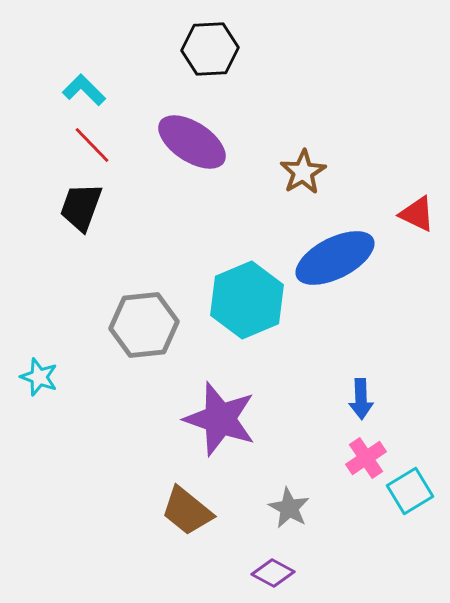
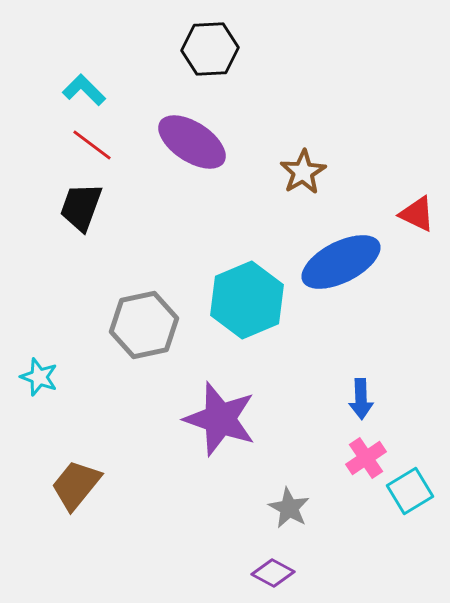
red line: rotated 9 degrees counterclockwise
blue ellipse: moved 6 px right, 4 px down
gray hexagon: rotated 6 degrees counterclockwise
brown trapezoid: moved 111 px left, 26 px up; rotated 90 degrees clockwise
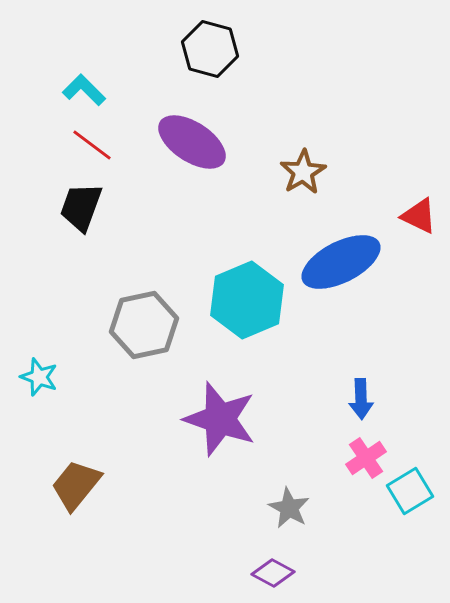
black hexagon: rotated 18 degrees clockwise
red triangle: moved 2 px right, 2 px down
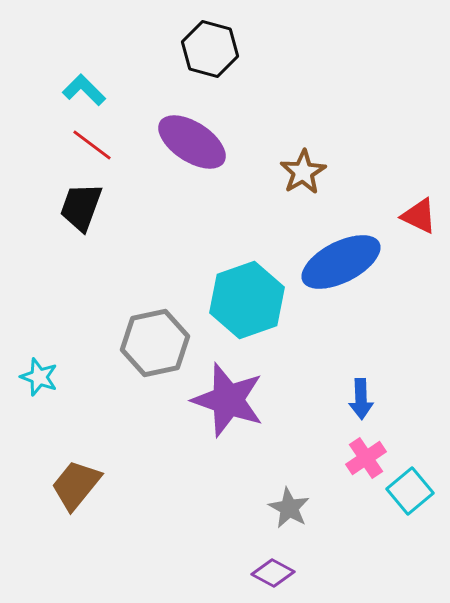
cyan hexagon: rotated 4 degrees clockwise
gray hexagon: moved 11 px right, 18 px down
purple star: moved 8 px right, 19 px up
cyan square: rotated 9 degrees counterclockwise
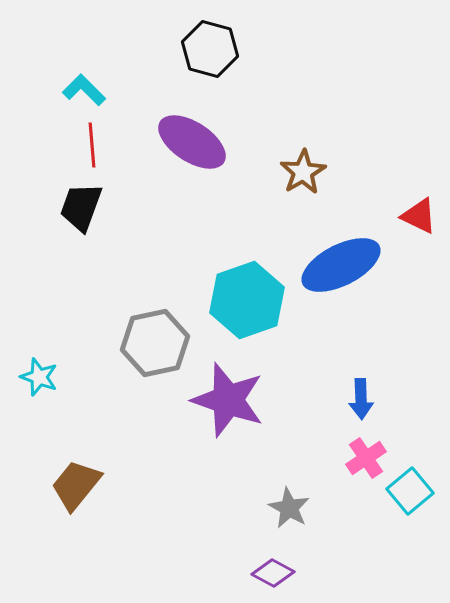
red line: rotated 48 degrees clockwise
blue ellipse: moved 3 px down
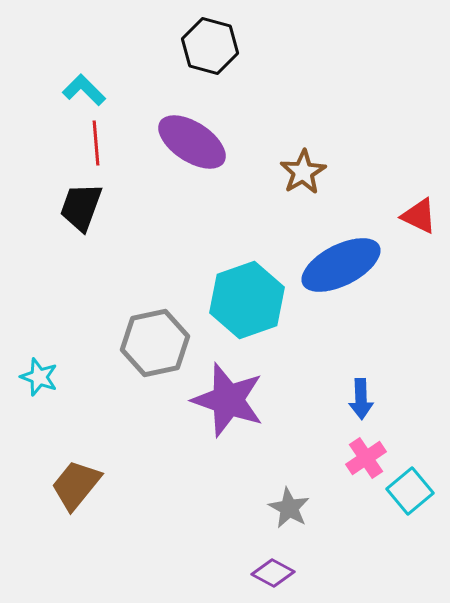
black hexagon: moved 3 px up
red line: moved 4 px right, 2 px up
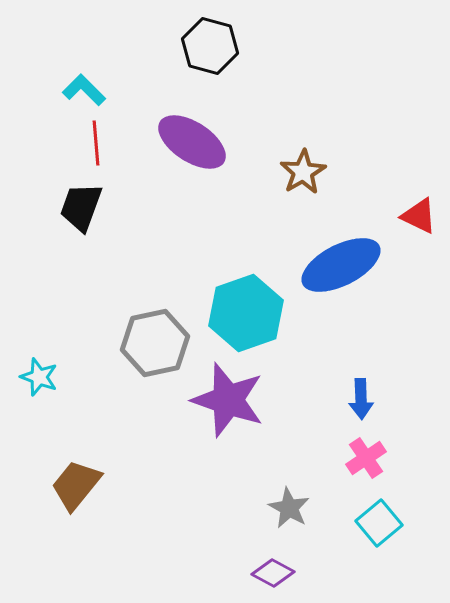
cyan hexagon: moved 1 px left, 13 px down
cyan square: moved 31 px left, 32 px down
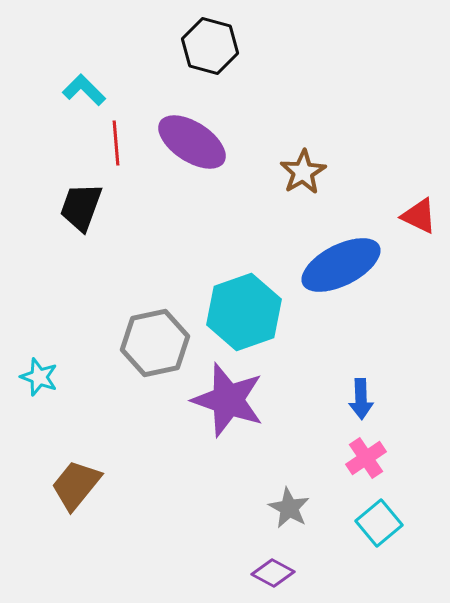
red line: moved 20 px right
cyan hexagon: moved 2 px left, 1 px up
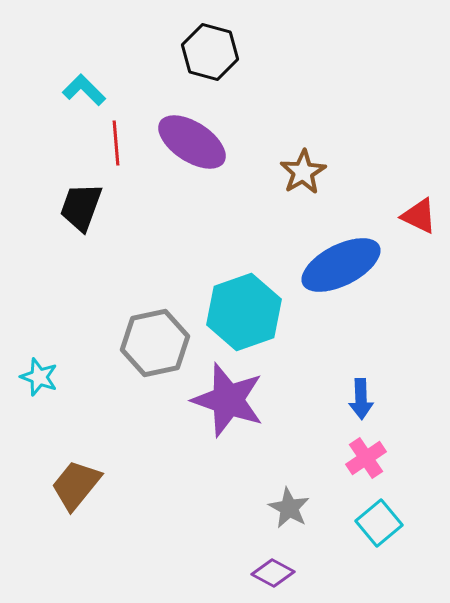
black hexagon: moved 6 px down
